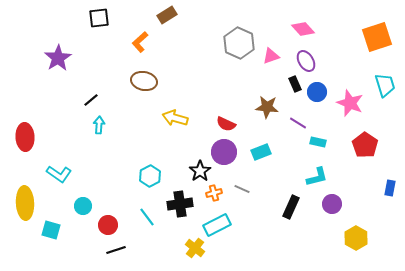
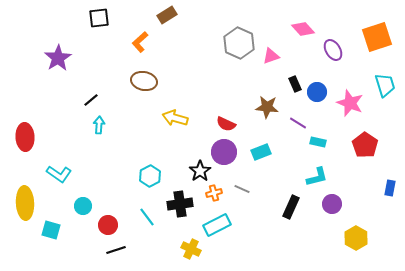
purple ellipse at (306, 61): moved 27 px right, 11 px up
yellow cross at (195, 248): moved 4 px left, 1 px down; rotated 12 degrees counterclockwise
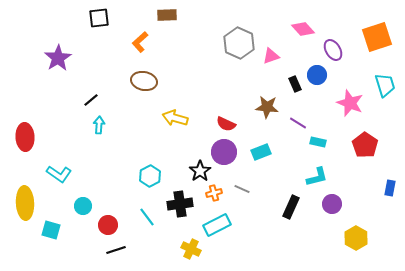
brown rectangle at (167, 15): rotated 30 degrees clockwise
blue circle at (317, 92): moved 17 px up
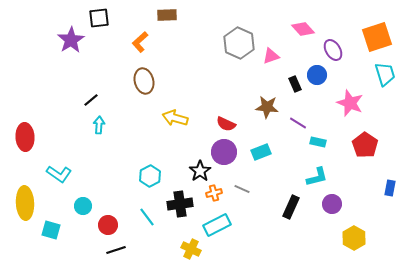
purple star at (58, 58): moved 13 px right, 18 px up
brown ellipse at (144, 81): rotated 65 degrees clockwise
cyan trapezoid at (385, 85): moved 11 px up
yellow hexagon at (356, 238): moved 2 px left
